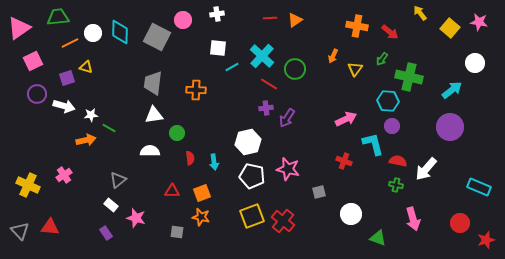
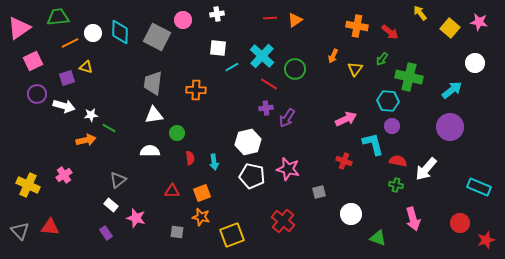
yellow square at (252, 216): moved 20 px left, 19 px down
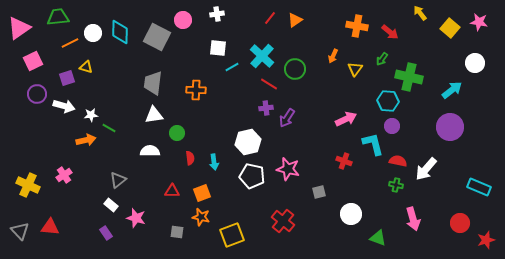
red line at (270, 18): rotated 48 degrees counterclockwise
